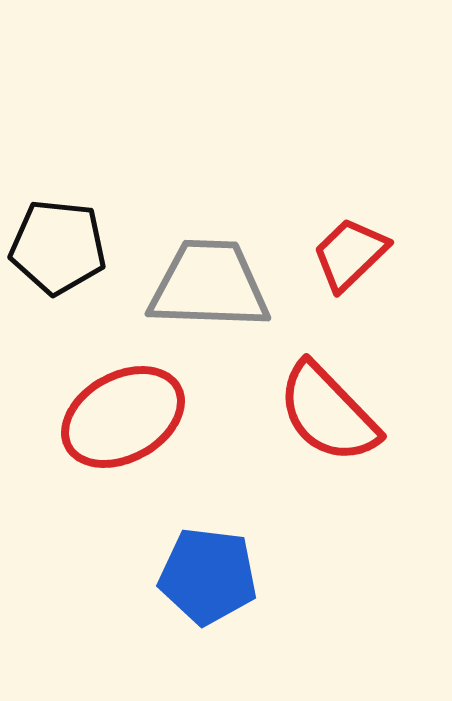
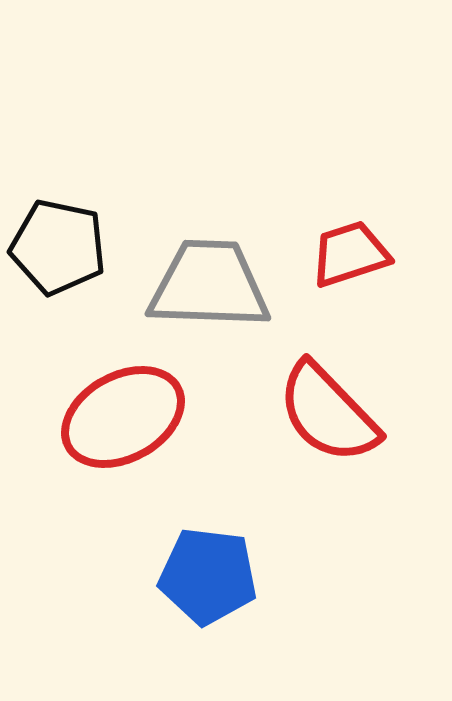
black pentagon: rotated 6 degrees clockwise
red trapezoid: rotated 26 degrees clockwise
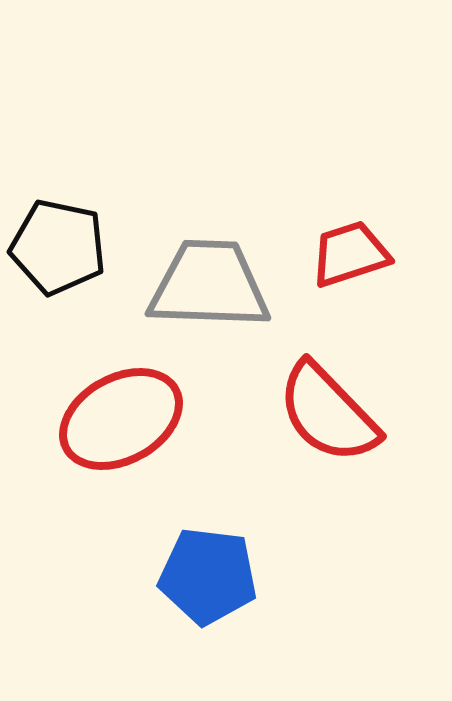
red ellipse: moved 2 px left, 2 px down
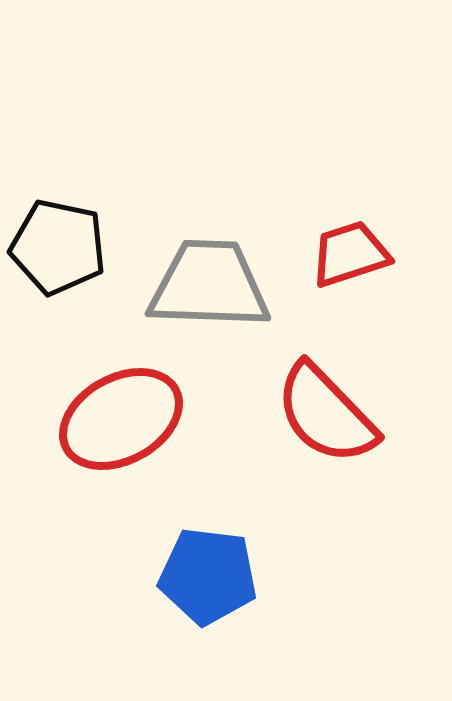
red semicircle: moved 2 px left, 1 px down
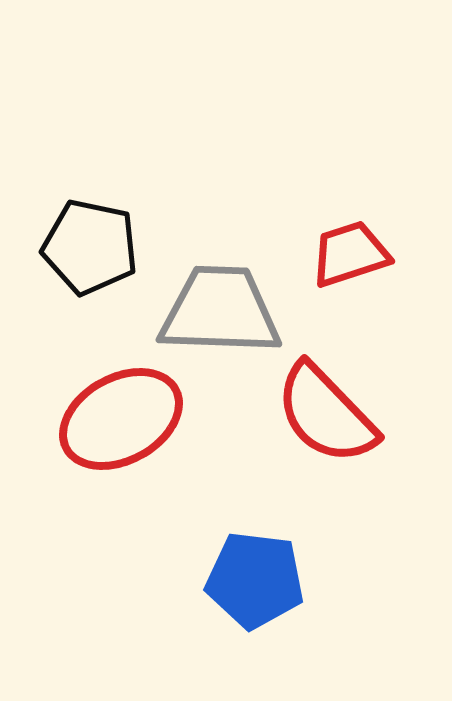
black pentagon: moved 32 px right
gray trapezoid: moved 11 px right, 26 px down
blue pentagon: moved 47 px right, 4 px down
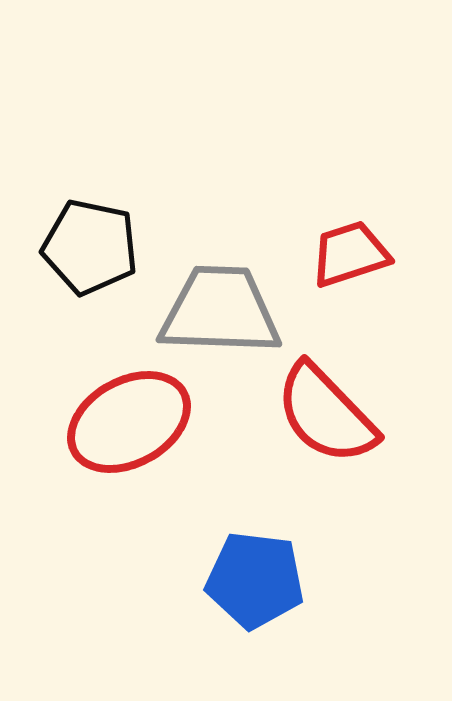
red ellipse: moved 8 px right, 3 px down
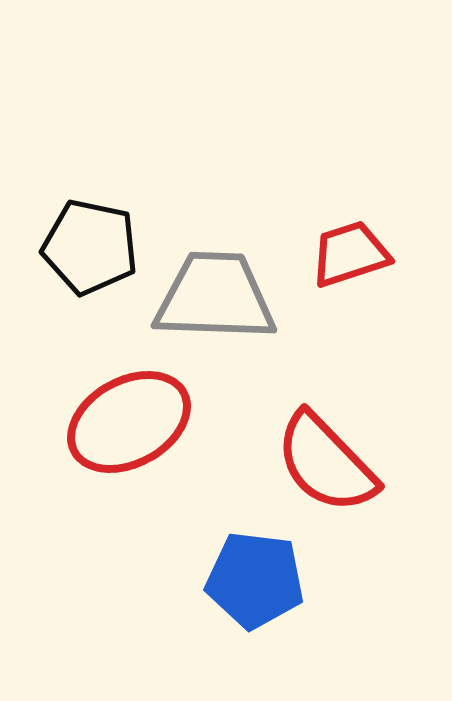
gray trapezoid: moved 5 px left, 14 px up
red semicircle: moved 49 px down
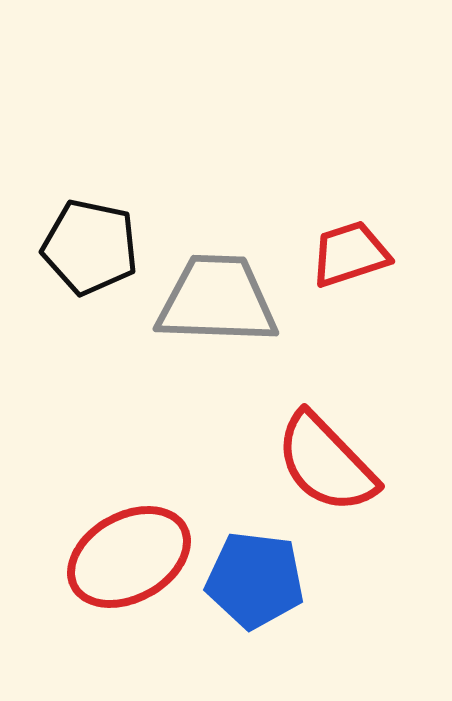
gray trapezoid: moved 2 px right, 3 px down
red ellipse: moved 135 px down
